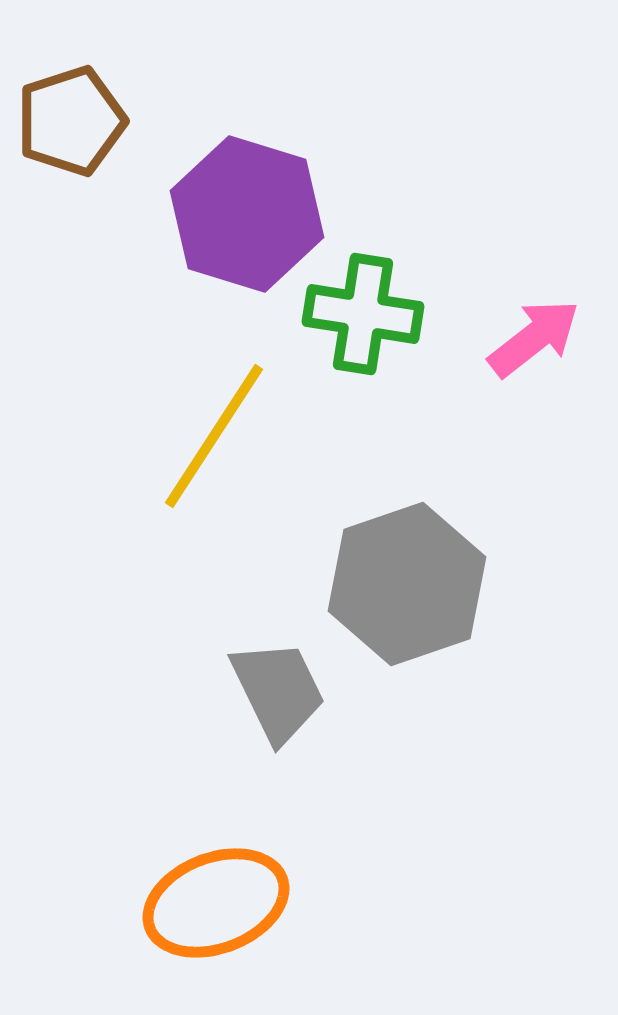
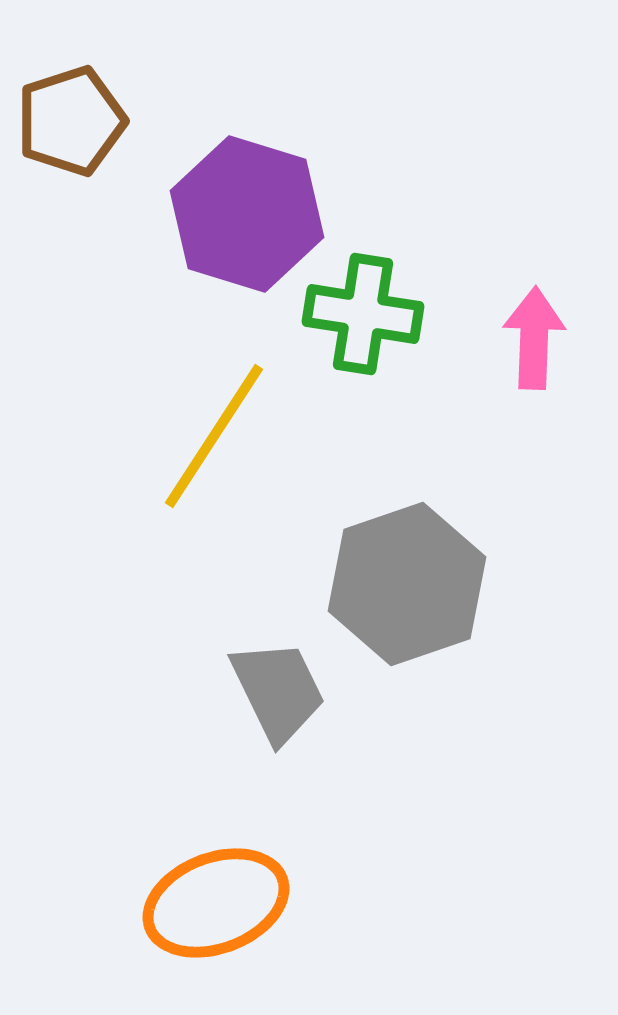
pink arrow: rotated 50 degrees counterclockwise
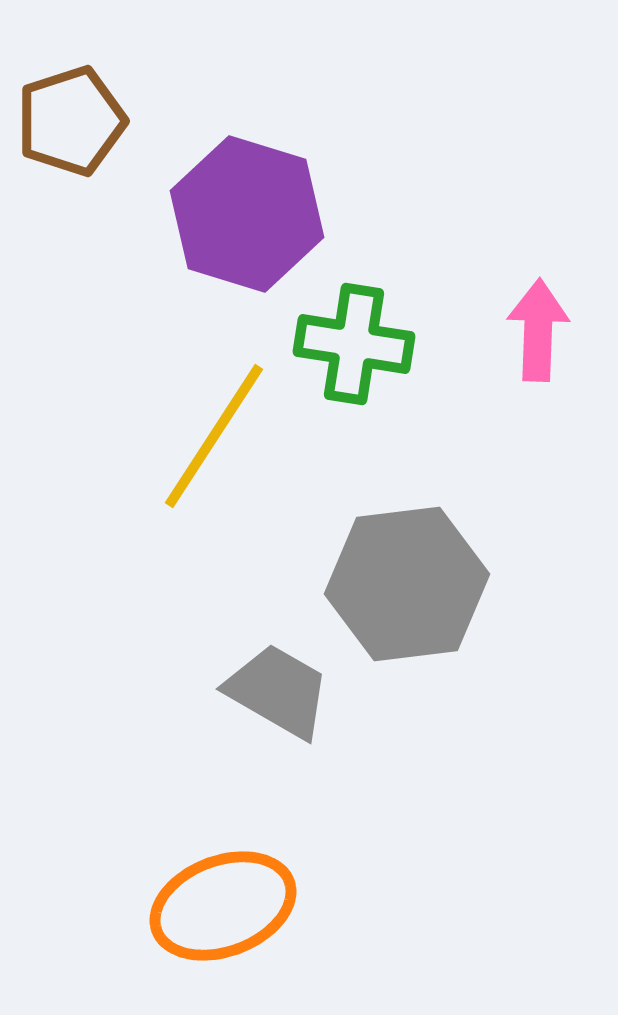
green cross: moved 9 px left, 30 px down
pink arrow: moved 4 px right, 8 px up
gray hexagon: rotated 12 degrees clockwise
gray trapezoid: rotated 34 degrees counterclockwise
orange ellipse: moved 7 px right, 3 px down
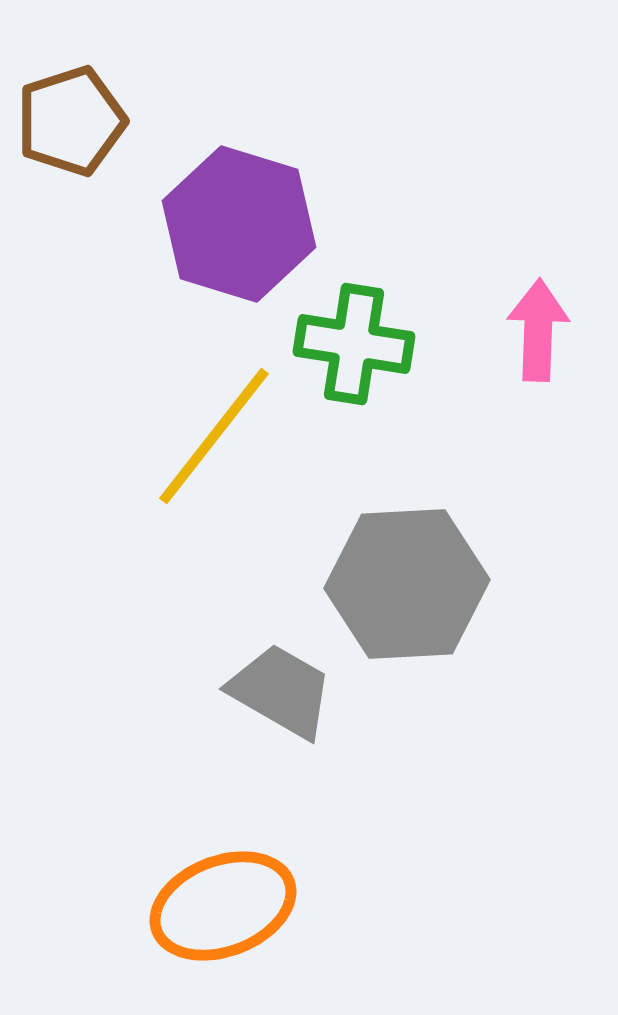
purple hexagon: moved 8 px left, 10 px down
yellow line: rotated 5 degrees clockwise
gray hexagon: rotated 4 degrees clockwise
gray trapezoid: moved 3 px right
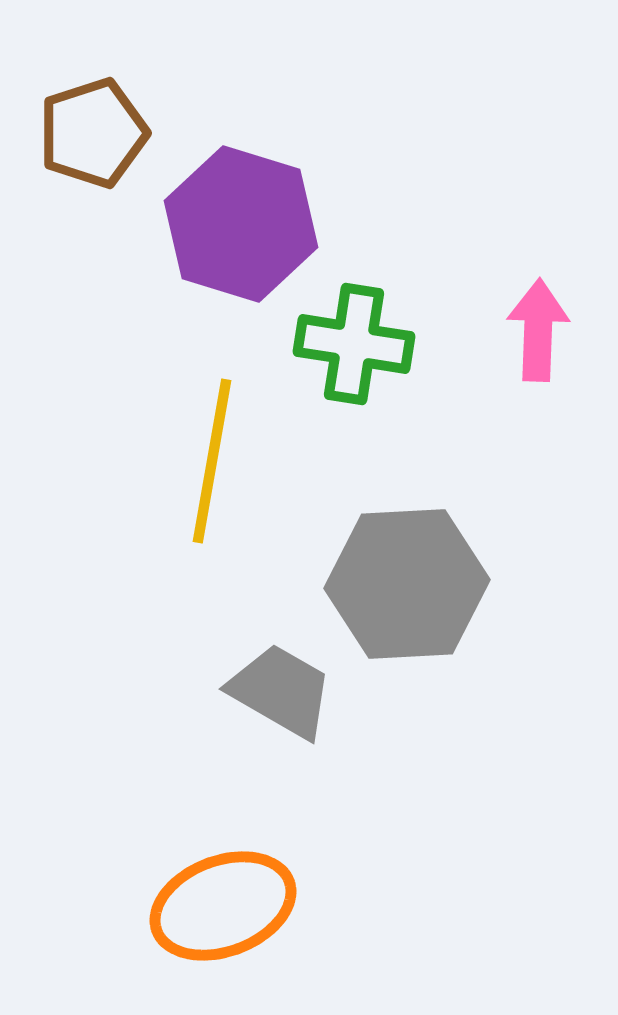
brown pentagon: moved 22 px right, 12 px down
purple hexagon: moved 2 px right
yellow line: moved 2 px left, 25 px down; rotated 28 degrees counterclockwise
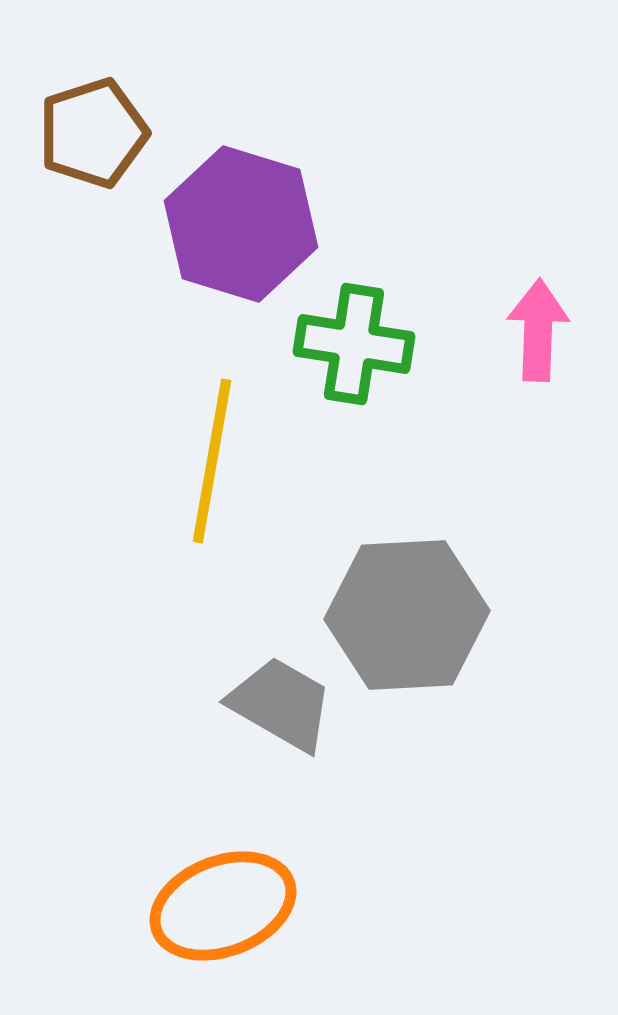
gray hexagon: moved 31 px down
gray trapezoid: moved 13 px down
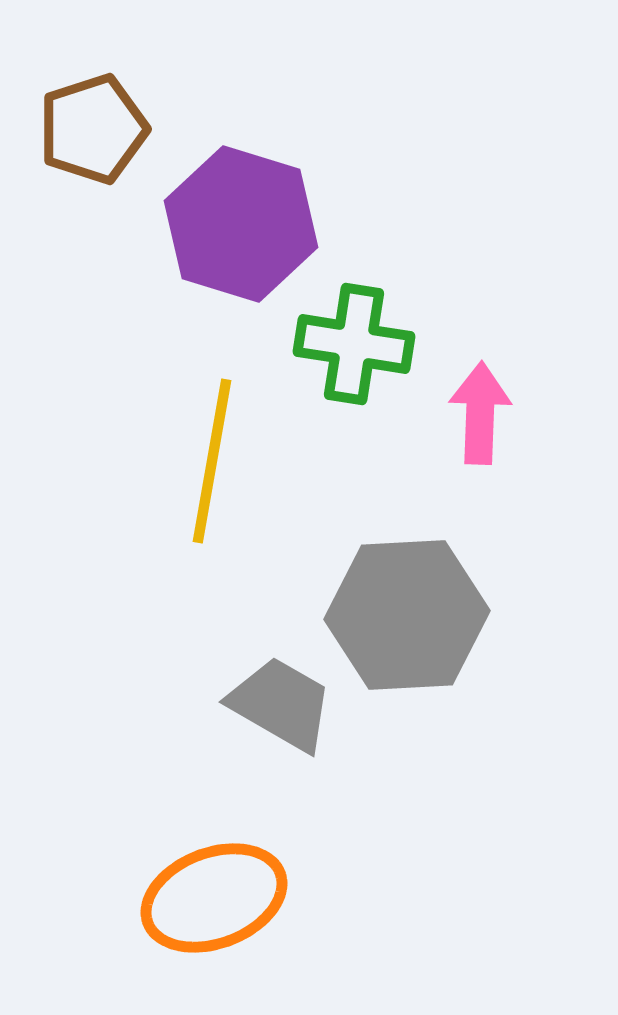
brown pentagon: moved 4 px up
pink arrow: moved 58 px left, 83 px down
orange ellipse: moved 9 px left, 8 px up
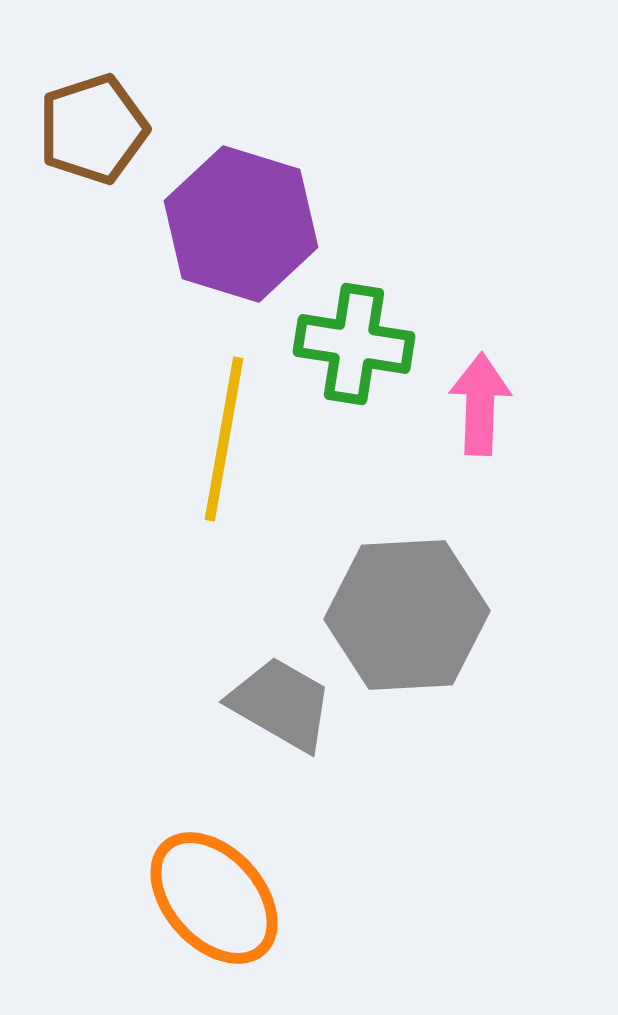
pink arrow: moved 9 px up
yellow line: moved 12 px right, 22 px up
orange ellipse: rotated 69 degrees clockwise
